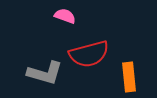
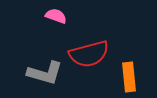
pink semicircle: moved 9 px left
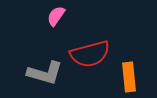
pink semicircle: rotated 75 degrees counterclockwise
red semicircle: moved 1 px right
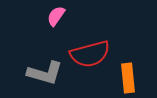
orange rectangle: moved 1 px left, 1 px down
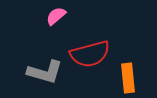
pink semicircle: rotated 15 degrees clockwise
gray L-shape: moved 1 px up
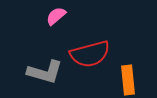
orange rectangle: moved 2 px down
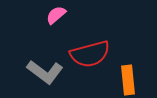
pink semicircle: moved 1 px up
gray L-shape: rotated 21 degrees clockwise
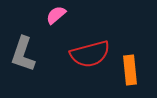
gray L-shape: moved 22 px left, 18 px up; rotated 72 degrees clockwise
orange rectangle: moved 2 px right, 10 px up
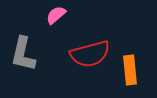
gray L-shape: rotated 6 degrees counterclockwise
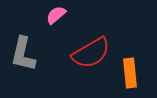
red semicircle: moved 1 px right, 1 px up; rotated 15 degrees counterclockwise
orange rectangle: moved 3 px down
